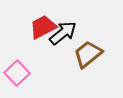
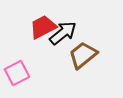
brown trapezoid: moved 5 px left, 1 px down
pink square: rotated 15 degrees clockwise
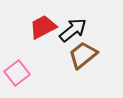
black arrow: moved 10 px right, 3 px up
pink square: rotated 10 degrees counterclockwise
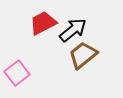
red trapezoid: moved 4 px up
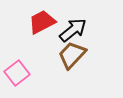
red trapezoid: moved 1 px left, 1 px up
brown trapezoid: moved 11 px left; rotated 8 degrees counterclockwise
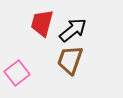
red trapezoid: moved 1 px down; rotated 48 degrees counterclockwise
brown trapezoid: moved 2 px left, 5 px down; rotated 24 degrees counterclockwise
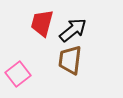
brown trapezoid: rotated 12 degrees counterclockwise
pink square: moved 1 px right, 1 px down
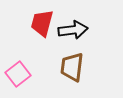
black arrow: rotated 32 degrees clockwise
brown trapezoid: moved 2 px right, 7 px down
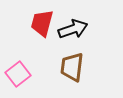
black arrow: moved 1 px up; rotated 12 degrees counterclockwise
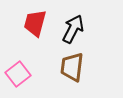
red trapezoid: moved 7 px left
black arrow: rotated 44 degrees counterclockwise
